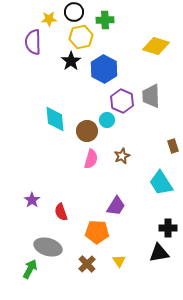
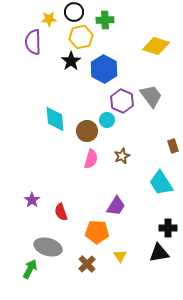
gray trapezoid: rotated 145 degrees clockwise
yellow triangle: moved 1 px right, 5 px up
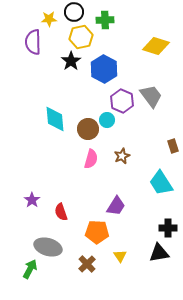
brown circle: moved 1 px right, 2 px up
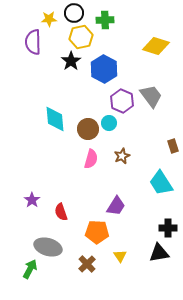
black circle: moved 1 px down
cyan circle: moved 2 px right, 3 px down
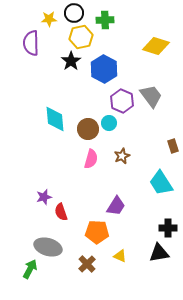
purple semicircle: moved 2 px left, 1 px down
purple star: moved 12 px right, 3 px up; rotated 21 degrees clockwise
yellow triangle: rotated 32 degrees counterclockwise
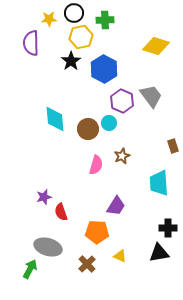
pink semicircle: moved 5 px right, 6 px down
cyan trapezoid: moved 2 px left; rotated 28 degrees clockwise
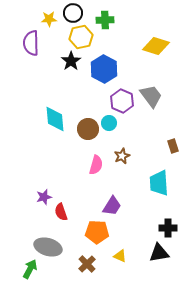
black circle: moved 1 px left
purple trapezoid: moved 4 px left
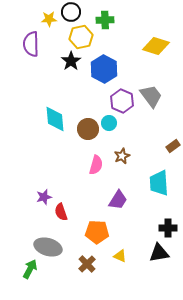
black circle: moved 2 px left, 1 px up
purple semicircle: moved 1 px down
brown rectangle: rotated 72 degrees clockwise
purple trapezoid: moved 6 px right, 6 px up
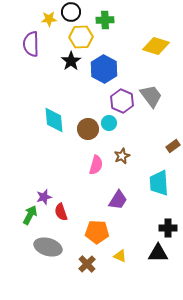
yellow hexagon: rotated 10 degrees clockwise
cyan diamond: moved 1 px left, 1 px down
black triangle: moved 1 px left; rotated 10 degrees clockwise
green arrow: moved 54 px up
